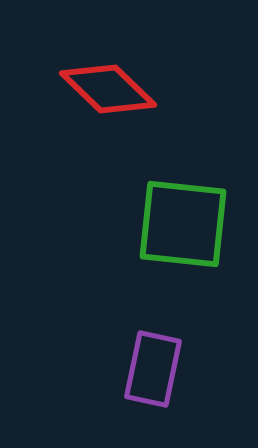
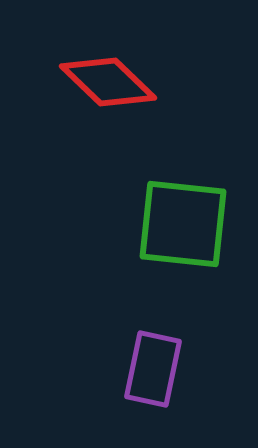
red diamond: moved 7 px up
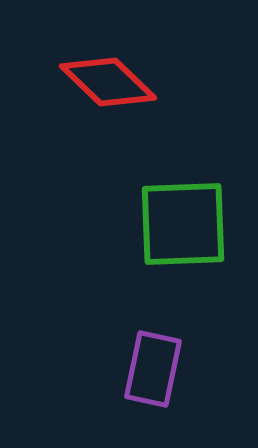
green square: rotated 8 degrees counterclockwise
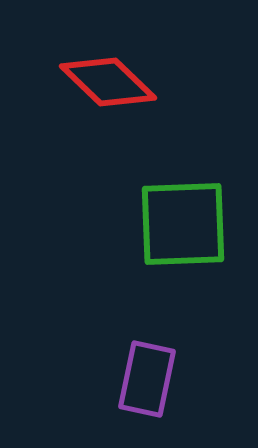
purple rectangle: moved 6 px left, 10 px down
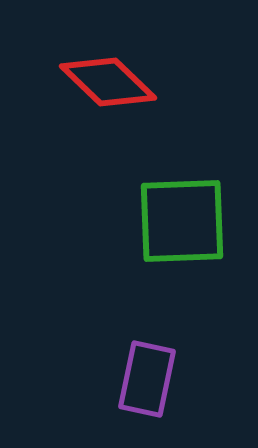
green square: moved 1 px left, 3 px up
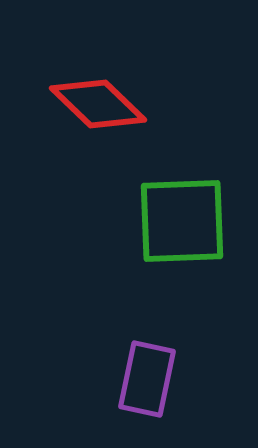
red diamond: moved 10 px left, 22 px down
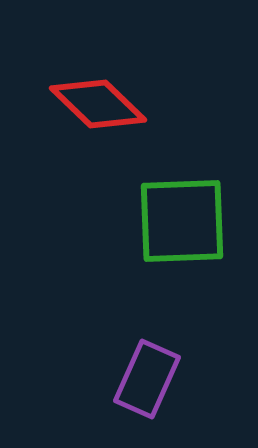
purple rectangle: rotated 12 degrees clockwise
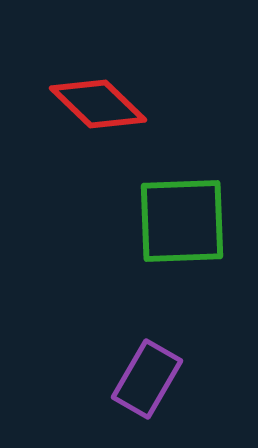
purple rectangle: rotated 6 degrees clockwise
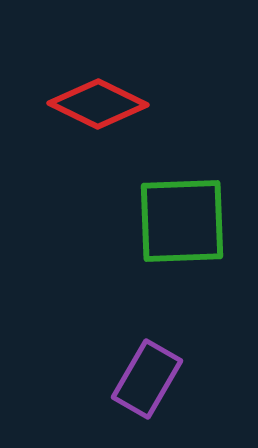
red diamond: rotated 18 degrees counterclockwise
